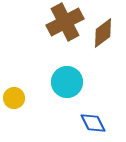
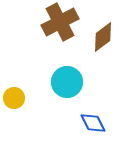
brown cross: moved 5 px left
brown diamond: moved 4 px down
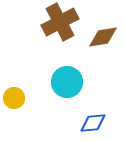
brown diamond: rotated 28 degrees clockwise
blue diamond: rotated 68 degrees counterclockwise
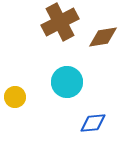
yellow circle: moved 1 px right, 1 px up
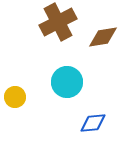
brown cross: moved 2 px left
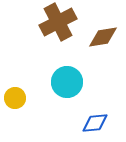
yellow circle: moved 1 px down
blue diamond: moved 2 px right
